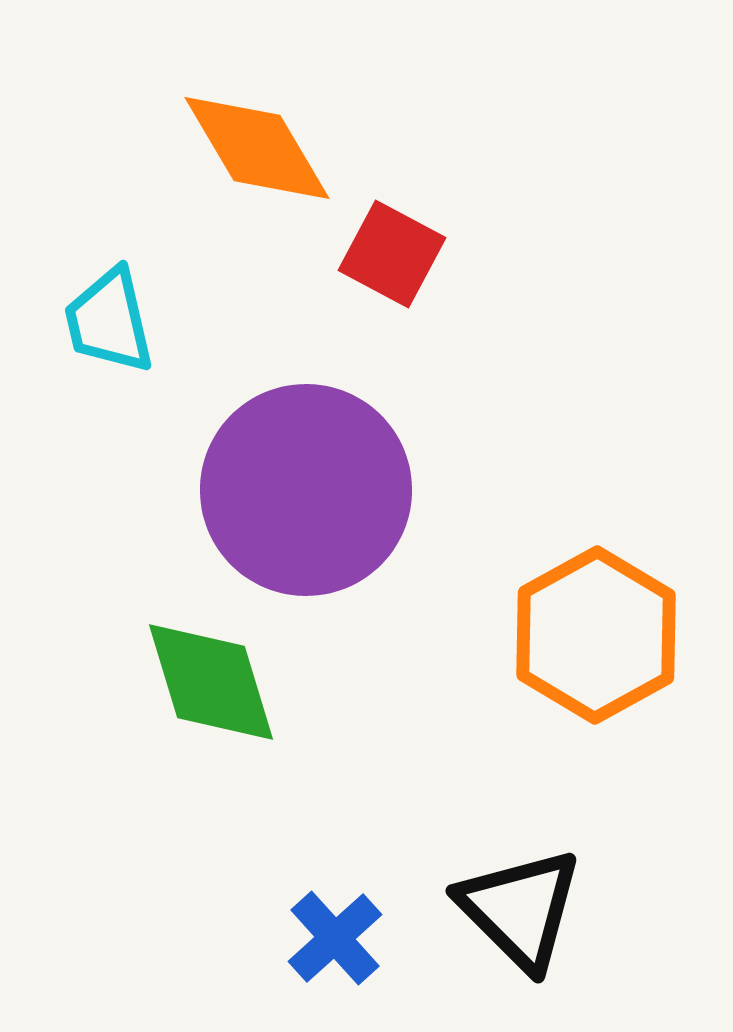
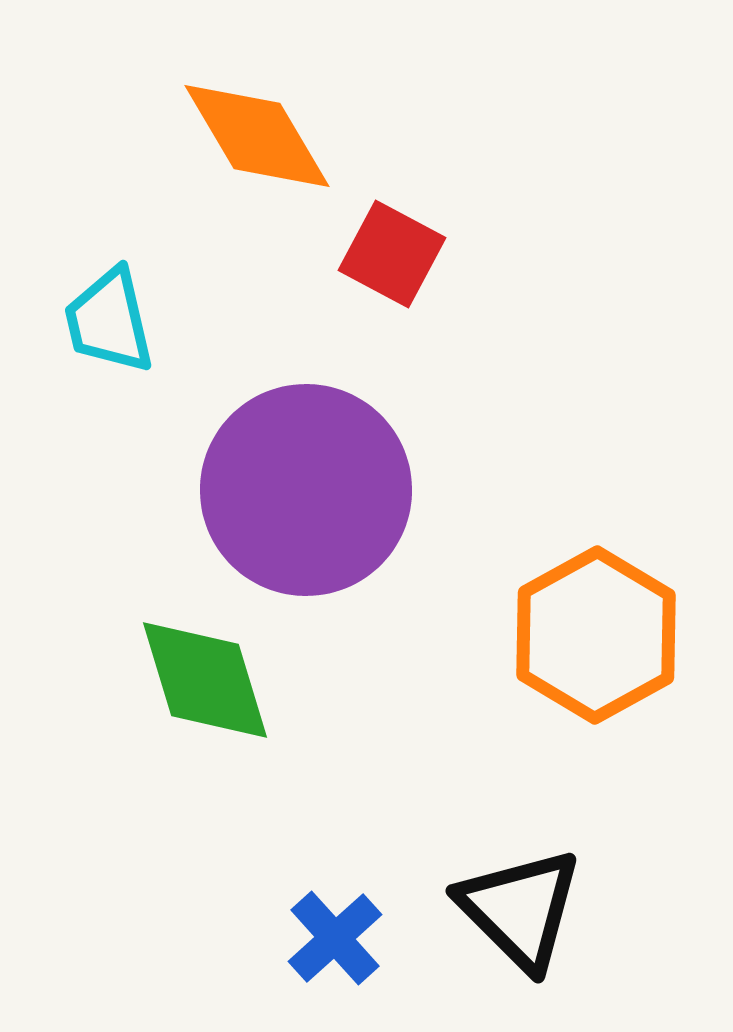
orange diamond: moved 12 px up
green diamond: moved 6 px left, 2 px up
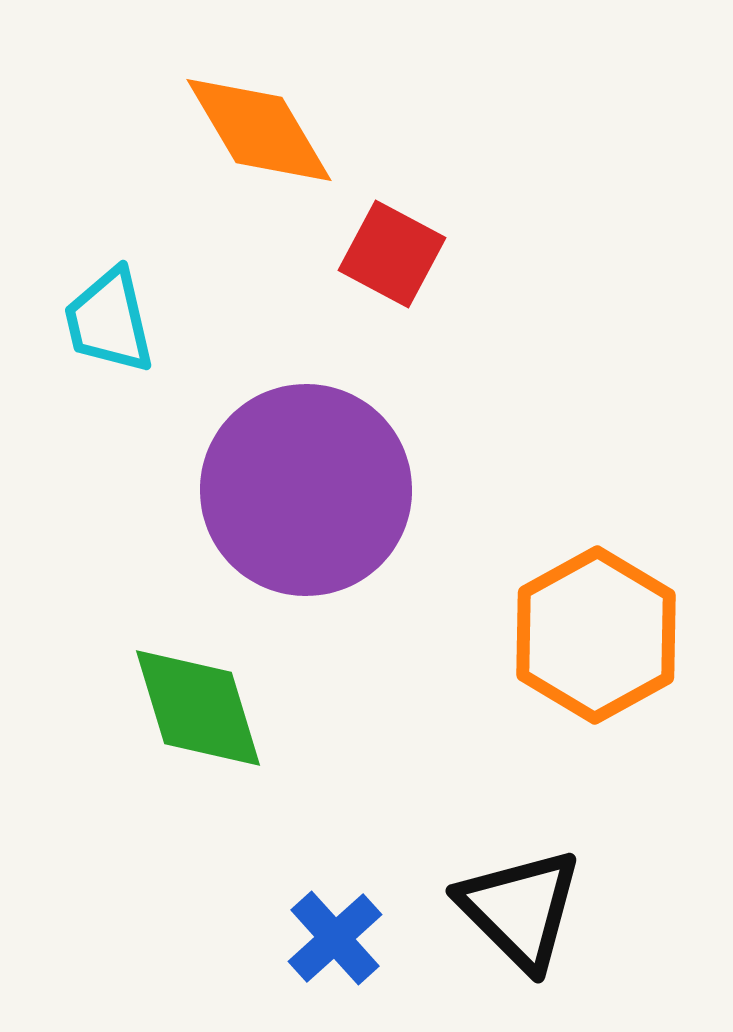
orange diamond: moved 2 px right, 6 px up
green diamond: moved 7 px left, 28 px down
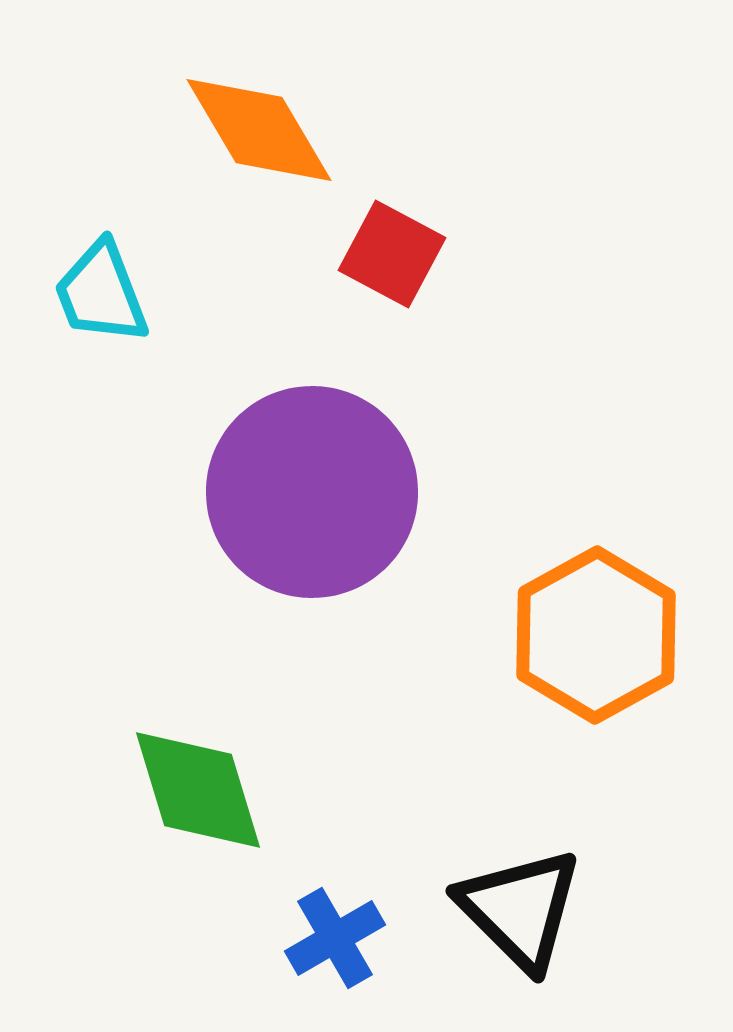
cyan trapezoid: moved 8 px left, 28 px up; rotated 8 degrees counterclockwise
purple circle: moved 6 px right, 2 px down
green diamond: moved 82 px down
blue cross: rotated 12 degrees clockwise
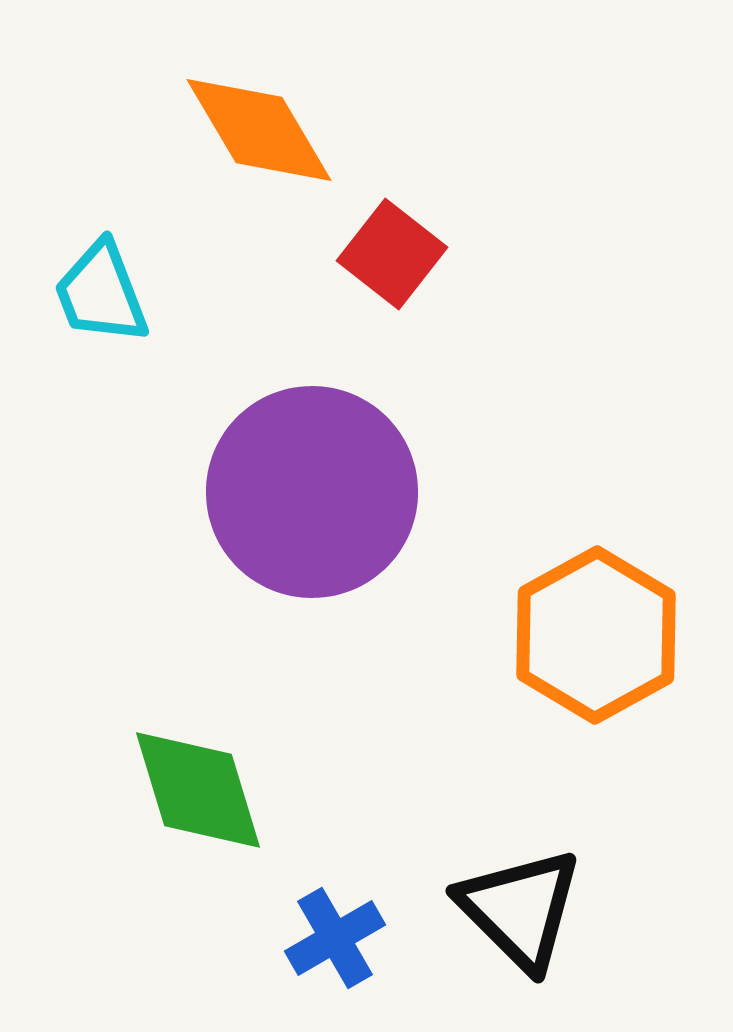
red square: rotated 10 degrees clockwise
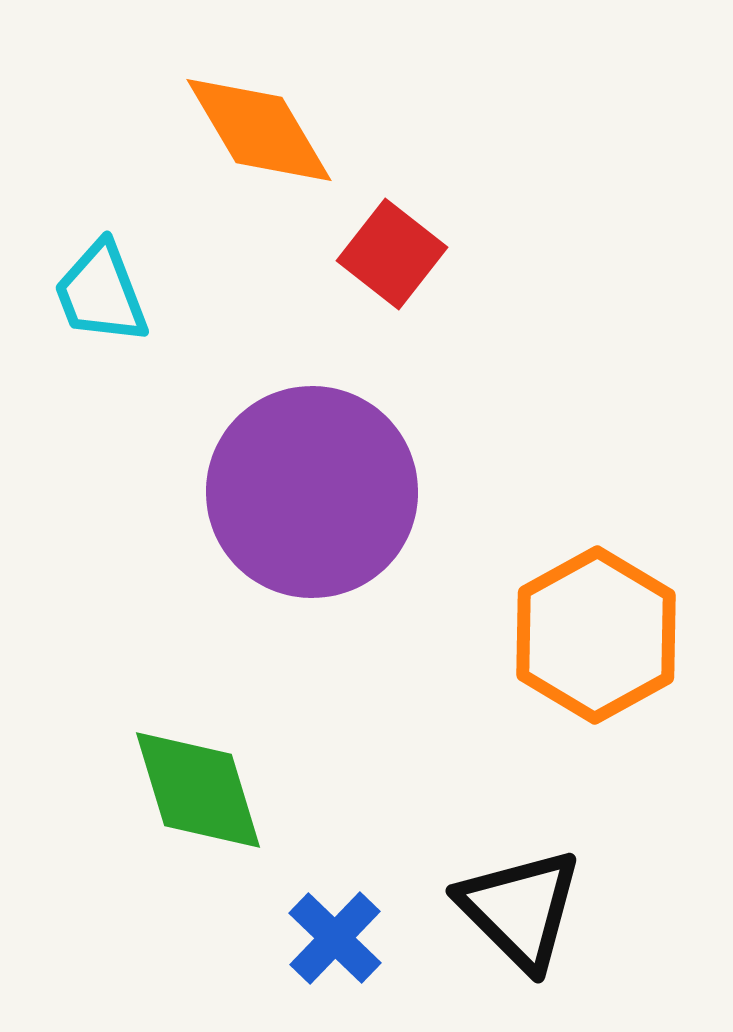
blue cross: rotated 16 degrees counterclockwise
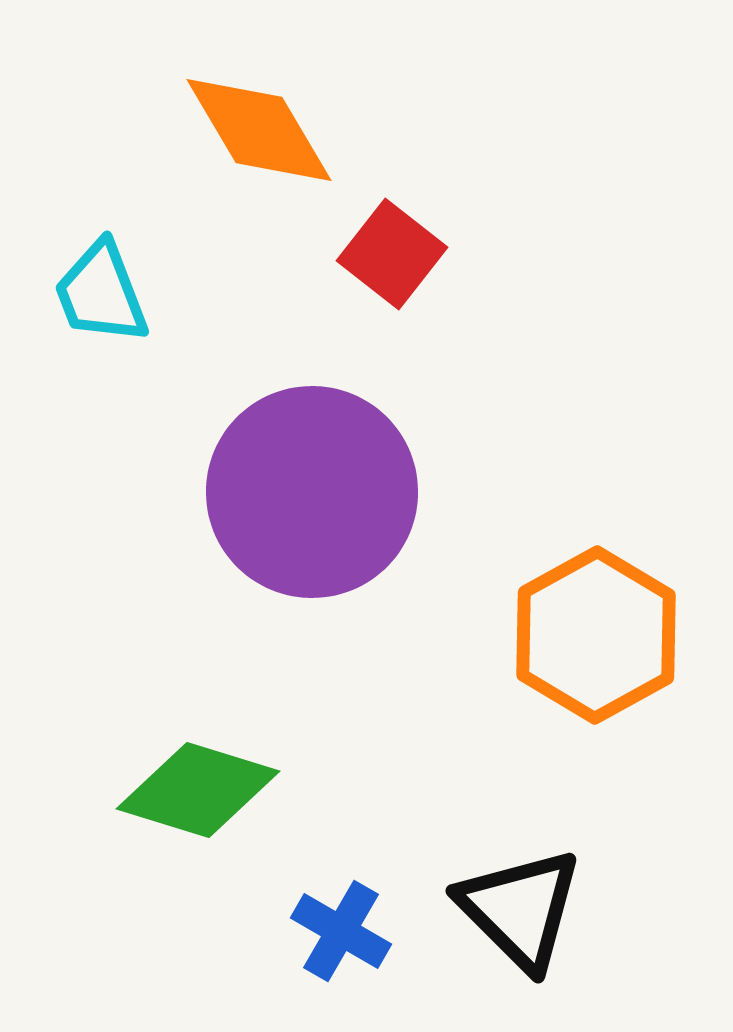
green diamond: rotated 56 degrees counterclockwise
blue cross: moved 6 px right, 7 px up; rotated 14 degrees counterclockwise
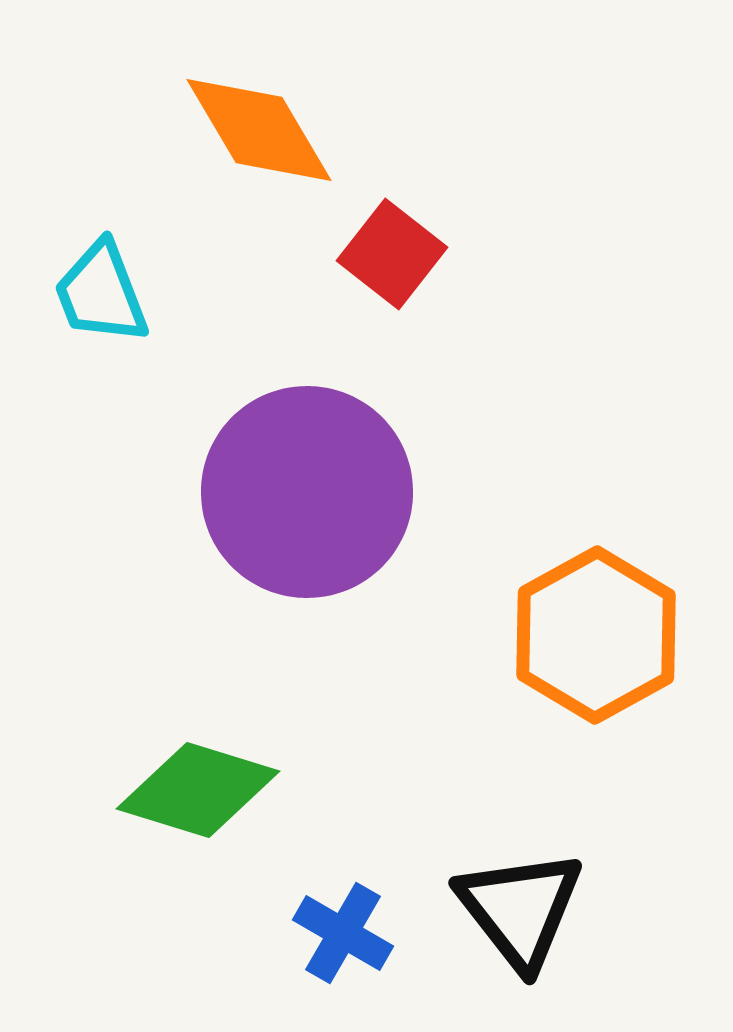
purple circle: moved 5 px left
black triangle: rotated 7 degrees clockwise
blue cross: moved 2 px right, 2 px down
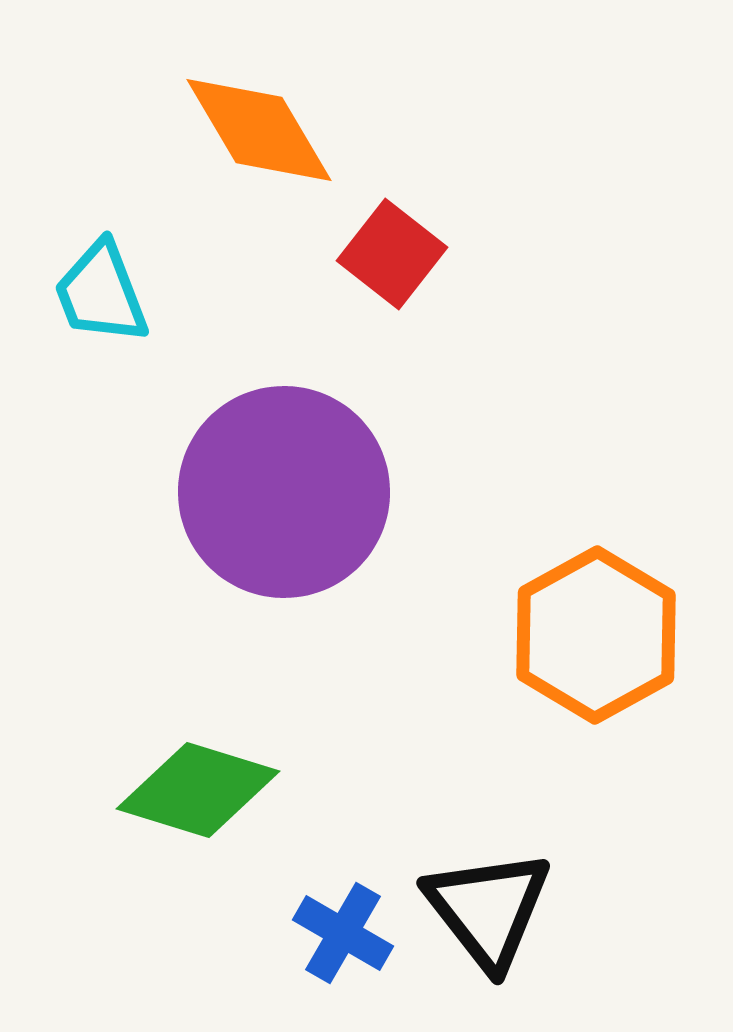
purple circle: moved 23 px left
black triangle: moved 32 px left
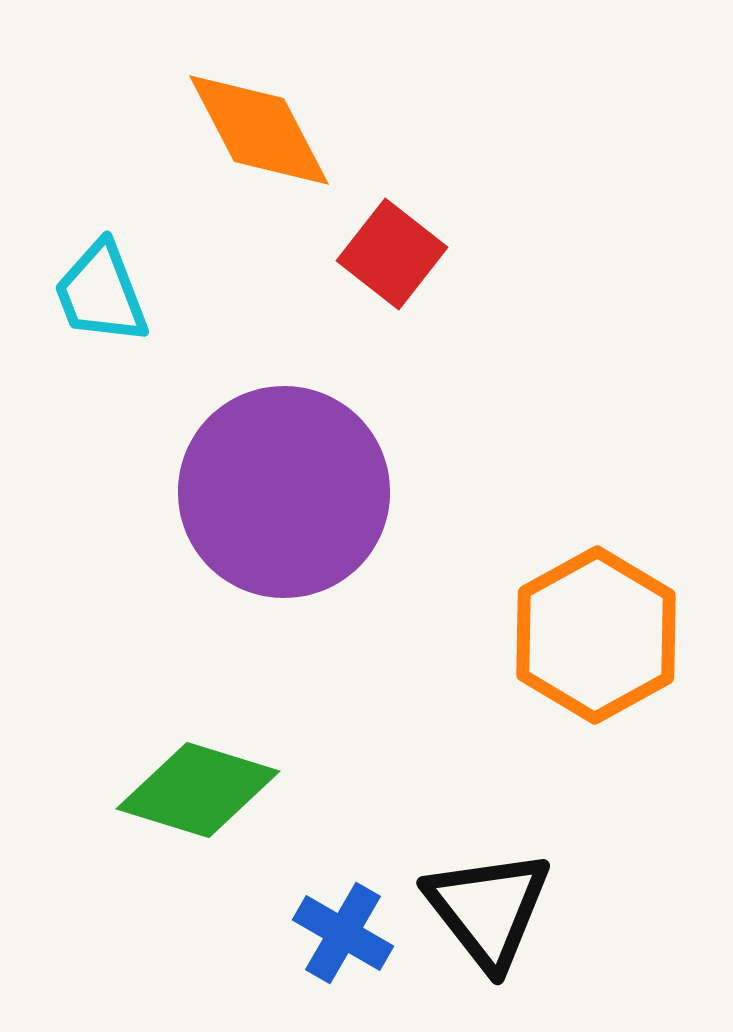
orange diamond: rotated 3 degrees clockwise
